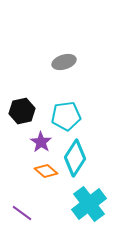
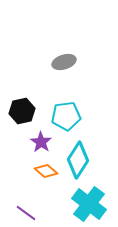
cyan diamond: moved 3 px right, 2 px down
cyan cross: rotated 16 degrees counterclockwise
purple line: moved 4 px right
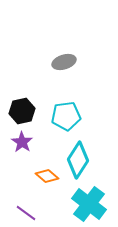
purple star: moved 19 px left
orange diamond: moved 1 px right, 5 px down
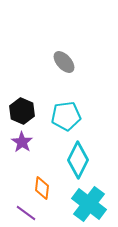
gray ellipse: rotated 65 degrees clockwise
black hexagon: rotated 25 degrees counterclockwise
cyan diamond: rotated 6 degrees counterclockwise
orange diamond: moved 5 px left, 12 px down; rotated 55 degrees clockwise
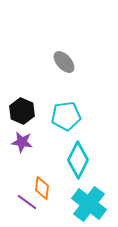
purple star: rotated 25 degrees counterclockwise
purple line: moved 1 px right, 11 px up
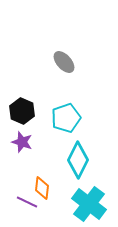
cyan pentagon: moved 2 px down; rotated 12 degrees counterclockwise
purple star: rotated 10 degrees clockwise
purple line: rotated 10 degrees counterclockwise
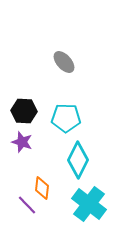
black hexagon: moved 2 px right; rotated 20 degrees counterclockwise
cyan pentagon: rotated 20 degrees clockwise
purple line: moved 3 px down; rotated 20 degrees clockwise
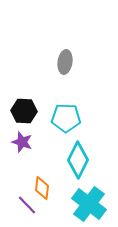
gray ellipse: moved 1 px right; rotated 50 degrees clockwise
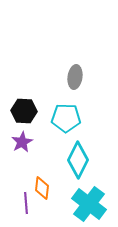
gray ellipse: moved 10 px right, 15 px down
purple star: rotated 25 degrees clockwise
purple line: moved 1 px left, 2 px up; rotated 40 degrees clockwise
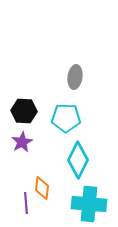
cyan cross: rotated 32 degrees counterclockwise
